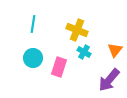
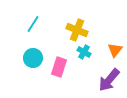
cyan line: rotated 24 degrees clockwise
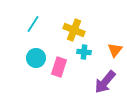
yellow cross: moved 3 px left
cyan cross: rotated 24 degrees counterclockwise
cyan circle: moved 3 px right
purple arrow: moved 4 px left, 2 px down
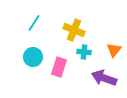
cyan line: moved 1 px right, 1 px up
orange triangle: moved 1 px left
cyan circle: moved 3 px left, 1 px up
purple arrow: moved 1 px left, 4 px up; rotated 70 degrees clockwise
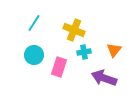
cyan cross: rotated 16 degrees counterclockwise
cyan circle: moved 1 px right, 2 px up
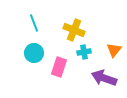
cyan line: rotated 54 degrees counterclockwise
cyan circle: moved 2 px up
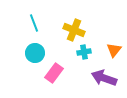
cyan circle: moved 1 px right
pink rectangle: moved 5 px left, 6 px down; rotated 18 degrees clockwise
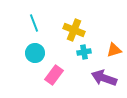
orange triangle: rotated 35 degrees clockwise
pink rectangle: moved 2 px down
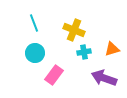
orange triangle: moved 2 px left, 1 px up
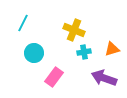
cyan line: moved 11 px left; rotated 48 degrees clockwise
cyan circle: moved 1 px left
pink rectangle: moved 2 px down
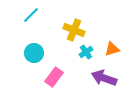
cyan line: moved 8 px right, 8 px up; rotated 18 degrees clockwise
cyan cross: moved 2 px right; rotated 24 degrees counterclockwise
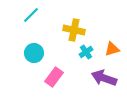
yellow cross: rotated 10 degrees counterclockwise
